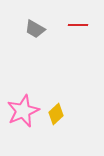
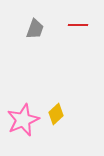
gray trapezoid: rotated 100 degrees counterclockwise
pink star: moved 9 px down
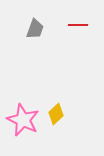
pink star: rotated 24 degrees counterclockwise
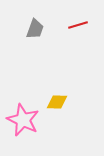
red line: rotated 18 degrees counterclockwise
yellow diamond: moved 1 px right, 12 px up; rotated 45 degrees clockwise
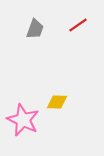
red line: rotated 18 degrees counterclockwise
